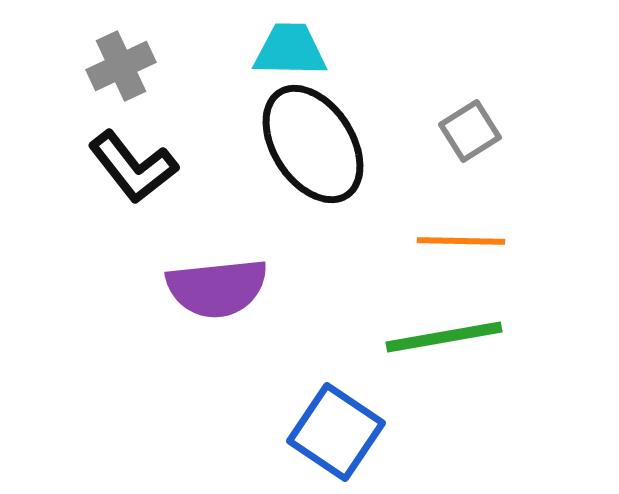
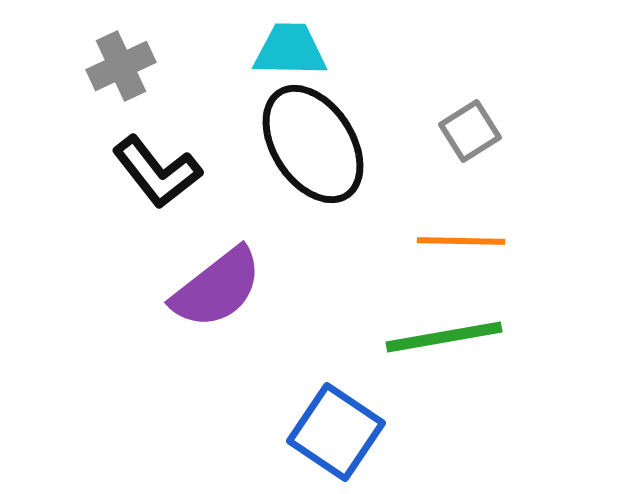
black L-shape: moved 24 px right, 5 px down
purple semicircle: rotated 32 degrees counterclockwise
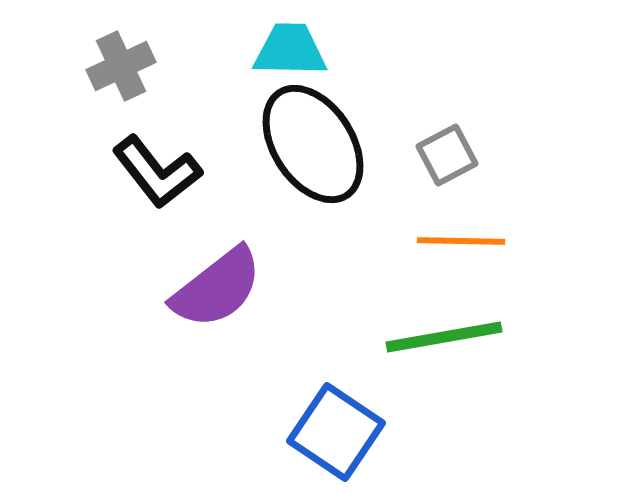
gray square: moved 23 px left, 24 px down; rotated 4 degrees clockwise
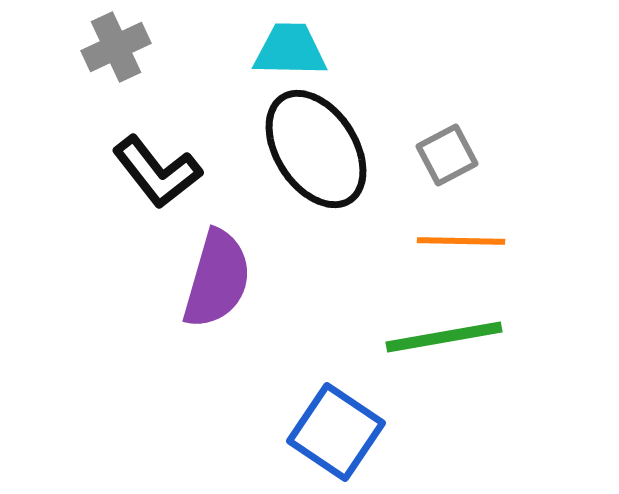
gray cross: moved 5 px left, 19 px up
black ellipse: moved 3 px right, 5 px down
purple semicircle: moved 9 px up; rotated 36 degrees counterclockwise
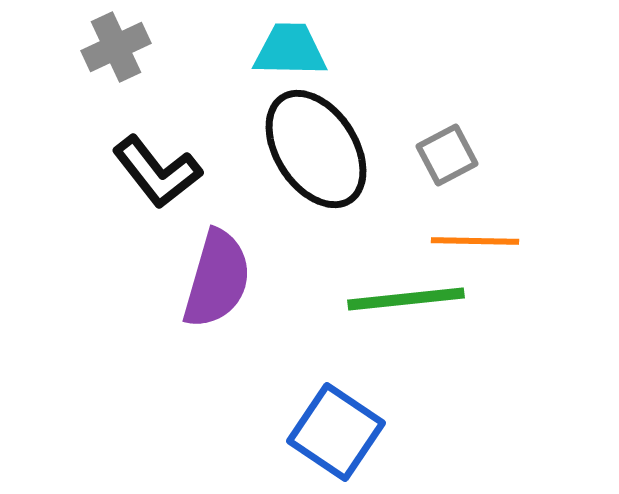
orange line: moved 14 px right
green line: moved 38 px left, 38 px up; rotated 4 degrees clockwise
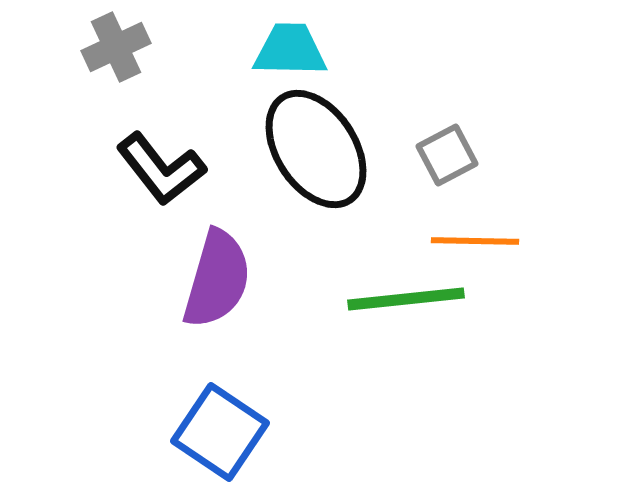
black L-shape: moved 4 px right, 3 px up
blue square: moved 116 px left
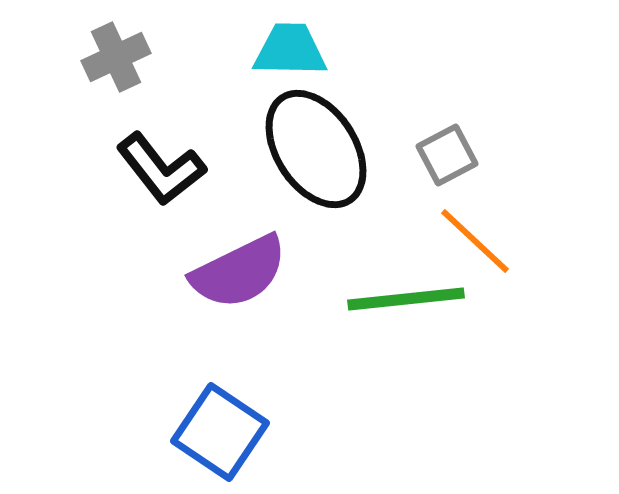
gray cross: moved 10 px down
orange line: rotated 42 degrees clockwise
purple semicircle: moved 22 px right, 7 px up; rotated 48 degrees clockwise
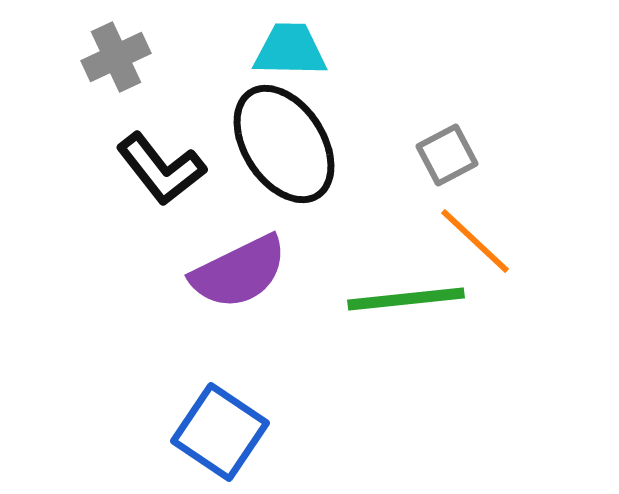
black ellipse: moved 32 px left, 5 px up
